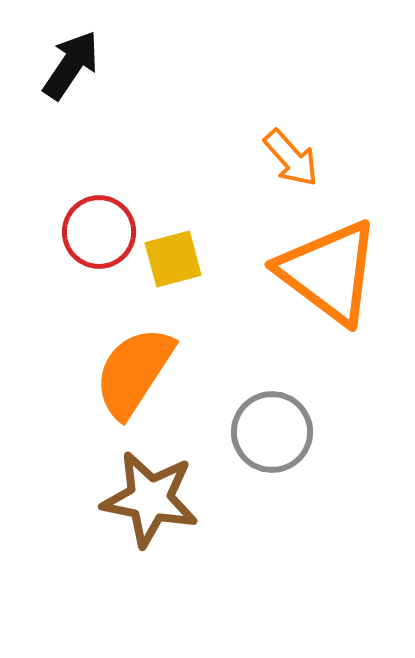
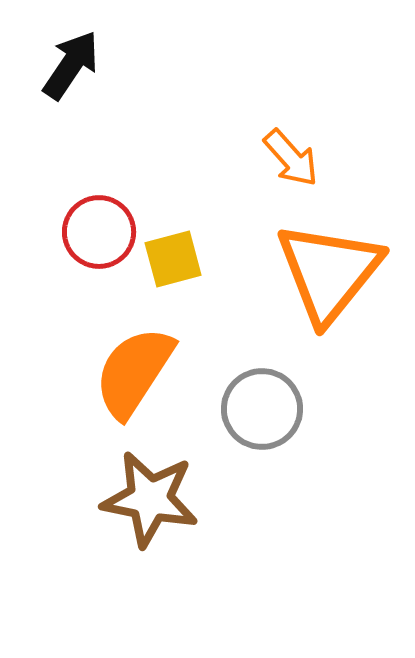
orange triangle: rotated 32 degrees clockwise
gray circle: moved 10 px left, 23 px up
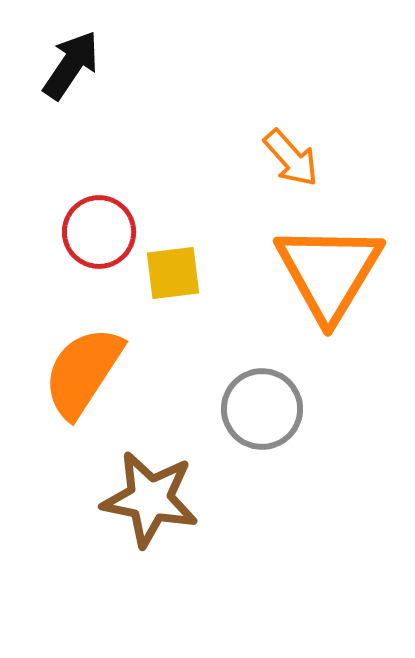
yellow square: moved 14 px down; rotated 8 degrees clockwise
orange triangle: rotated 8 degrees counterclockwise
orange semicircle: moved 51 px left
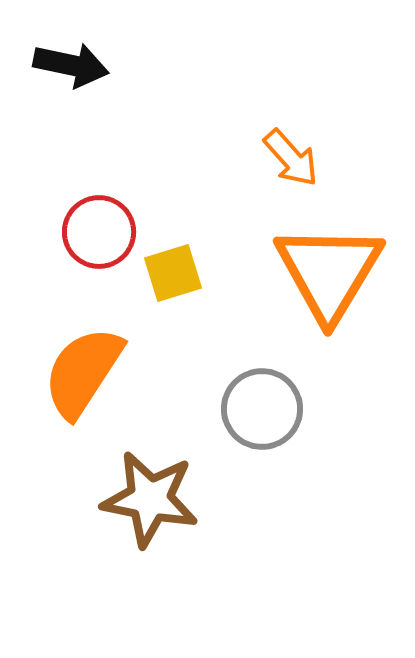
black arrow: rotated 68 degrees clockwise
yellow square: rotated 10 degrees counterclockwise
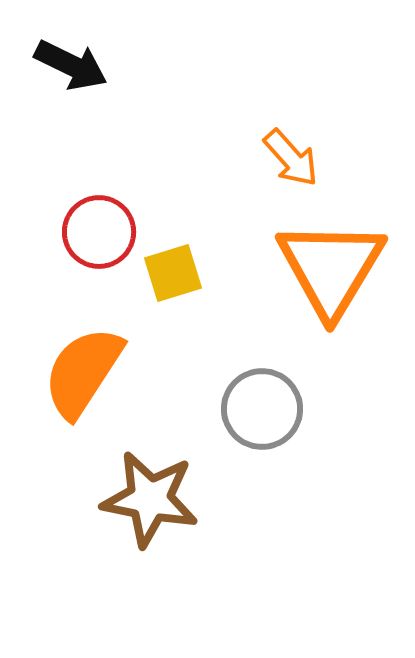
black arrow: rotated 14 degrees clockwise
orange triangle: moved 2 px right, 4 px up
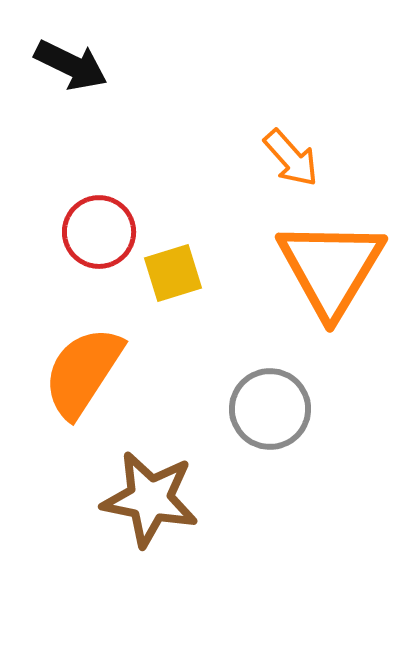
gray circle: moved 8 px right
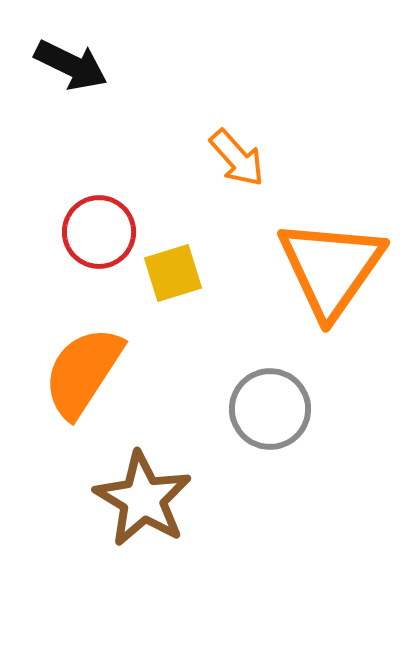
orange arrow: moved 54 px left
orange triangle: rotated 4 degrees clockwise
brown star: moved 7 px left; rotated 20 degrees clockwise
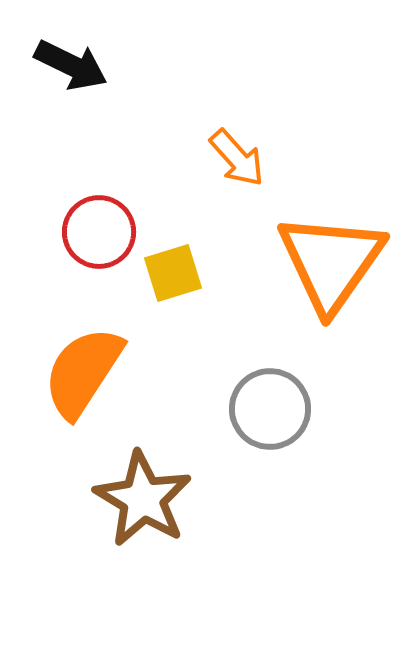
orange triangle: moved 6 px up
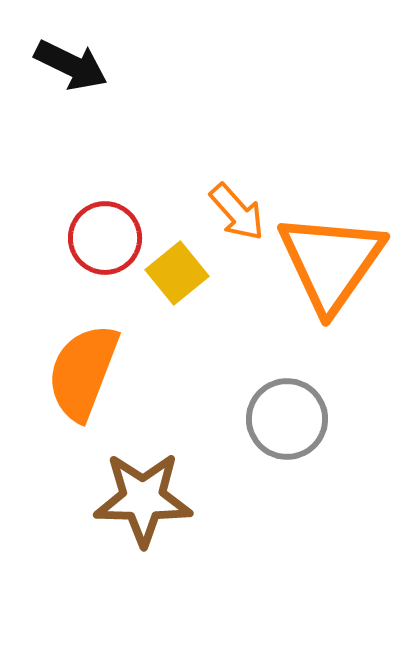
orange arrow: moved 54 px down
red circle: moved 6 px right, 6 px down
yellow square: moved 4 px right; rotated 22 degrees counterclockwise
orange semicircle: rotated 12 degrees counterclockwise
gray circle: moved 17 px right, 10 px down
brown star: rotated 30 degrees counterclockwise
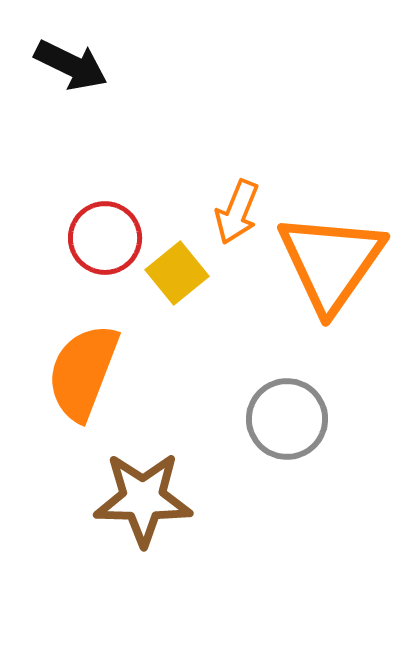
orange arrow: rotated 64 degrees clockwise
